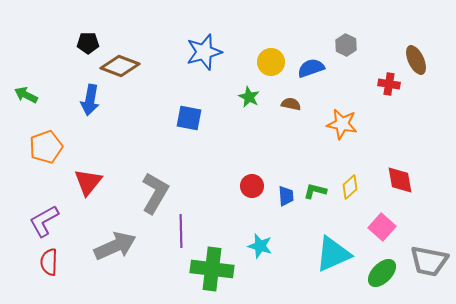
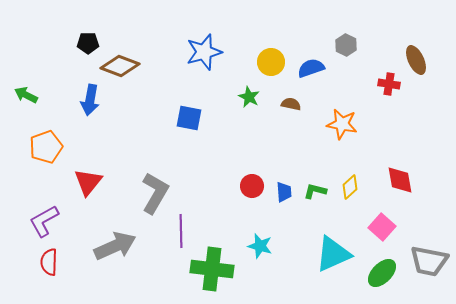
blue trapezoid: moved 2 px left, 4 px up
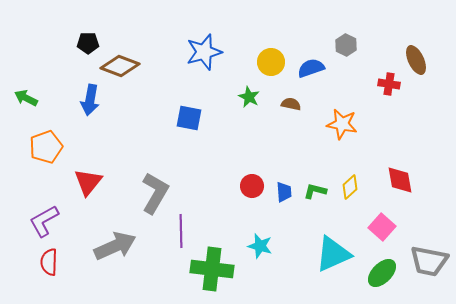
green arrow: moved 3 px down
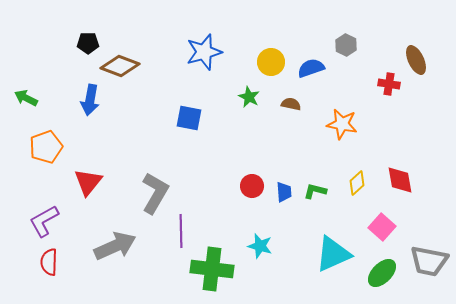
yellow diamond: moved 7 px right, 4 px up
